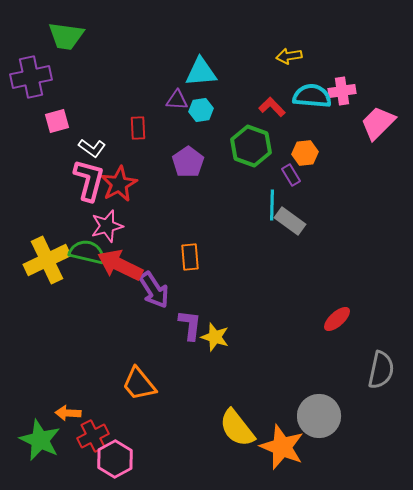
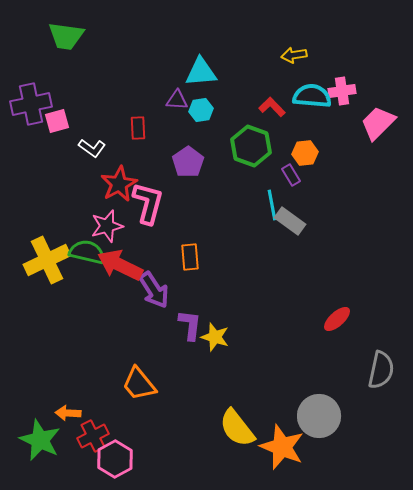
yellow arrow: moved 5 px right, 1 px up
purple cross: moved 27 px down
pink L-shape: moved 59 px right, 23 px down
cyan line: rotated 12 degrees counterclockwise
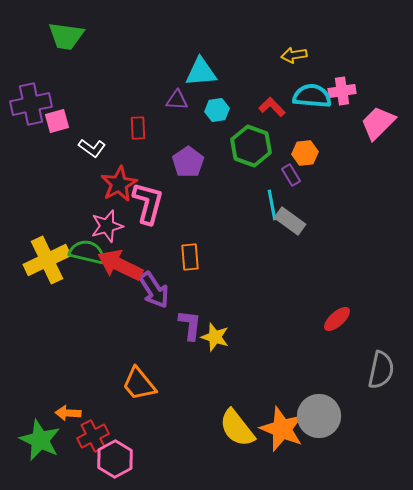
cyan hexagon: moved 16 px right
orange star: moved 18 px up
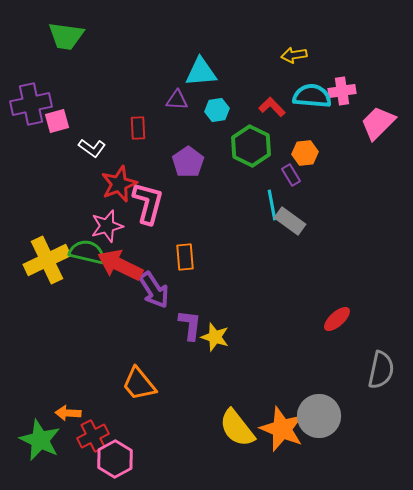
green hexagon: rotated 6 degrees clockwise
red star: rotated 6 degrees clockwise
orange rectangle: moved 5 px left
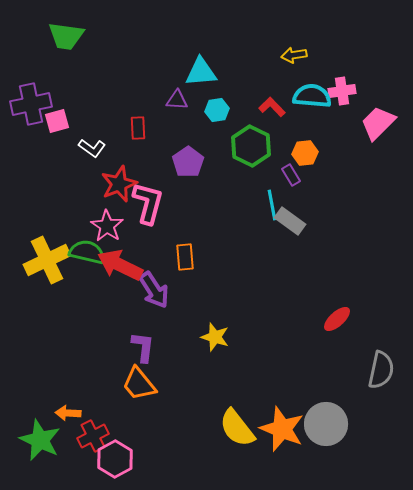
pink star: rotated 24 degrees counterclockwise
purple L-shape: moved 47 px left, 22 px down
gray circle: moved 7 px right, 8 px down
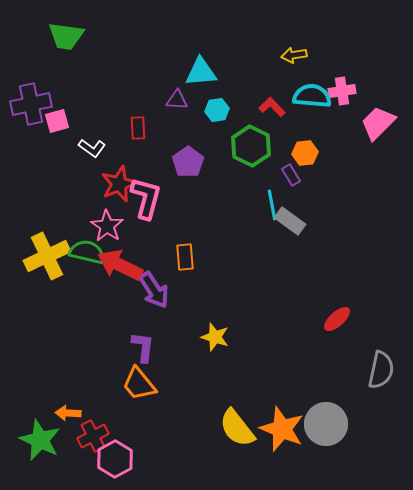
pink L-shape: moved 2 px left, 5 px up
yellow cross: moved 4 px up
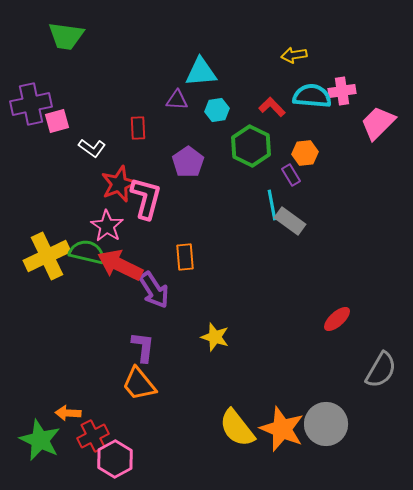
gray semicircle: rotated 18 degrees clockwise
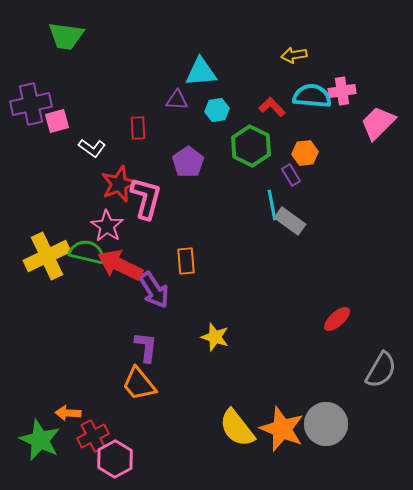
orange rectangle: moved 1 px right, 4 px down
purple L-shape: moved 3 px right
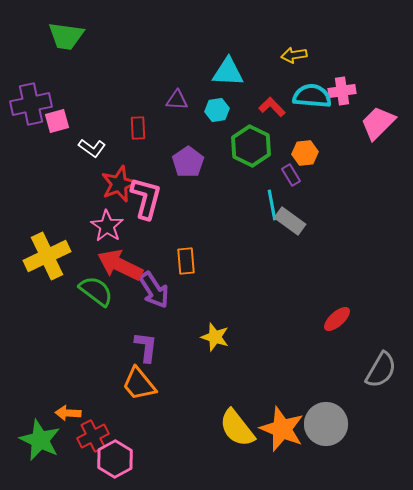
cyan triangle: moved 27 px right; rotated 8 degrees clockwise
green semicircle: moved 9 px right, 39 px down; rotated 24 degrees clockwise
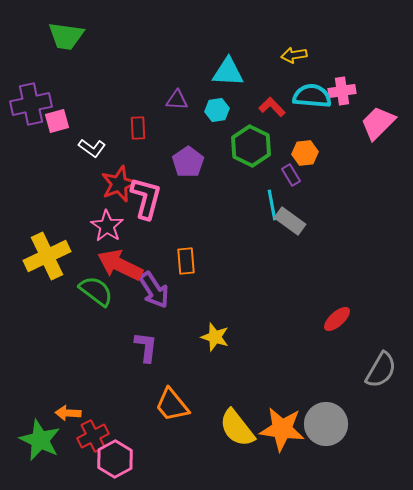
orange trapezoid: moved 33 px right, 21 px down
orange star: rotated 15 degrees counterclockwise
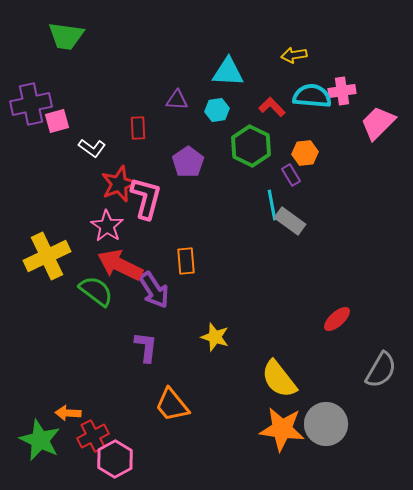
yellow semicircle: moved 42 px right, 49 px up
